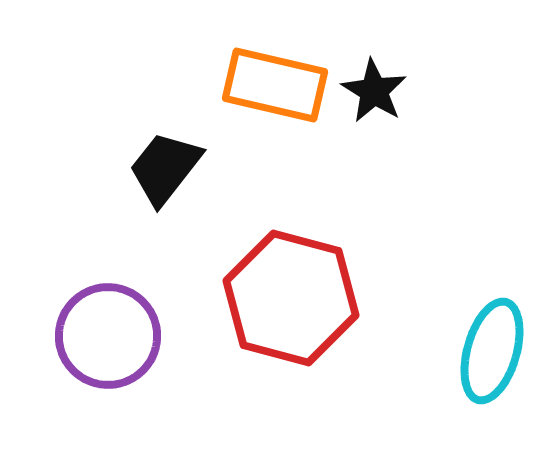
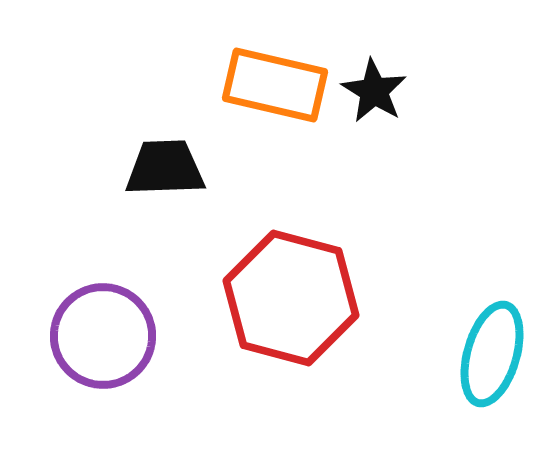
black trapezoid: rotated 50 degrees clockwise
purple circle: moved 5 px left
cyan ellipse: moved 3 px down
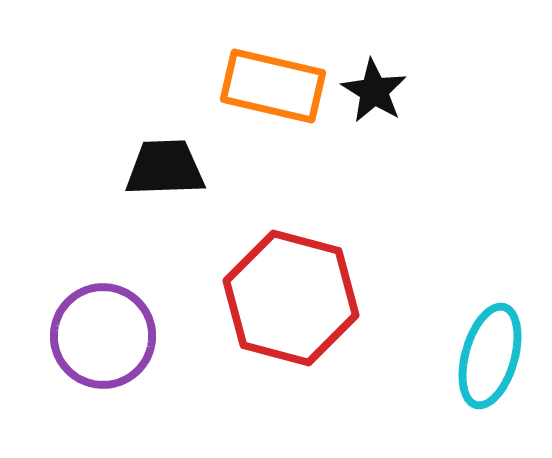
orange rectangle: moved 2 px left, 1 px down
cyan ellipse: moved 2 px left, 2 px down
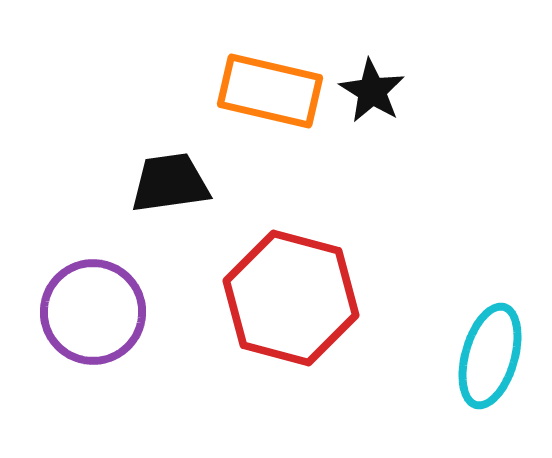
orange rectangle: moved 3 px left, 5 px down
black star: moved 2 px left
black trapezoid: moved 5 px right, 15 px down; rotated 6 degrees counterclockwise
purple circle: moved 10 px left, 24 px up
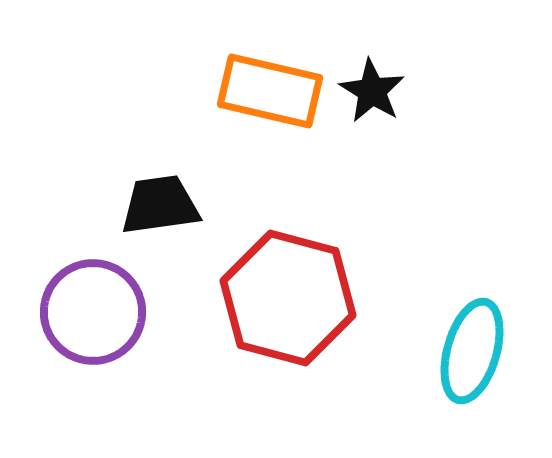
black trapezoid: moved 10 px left, 22 px down
red hexagon: moved 3 px left
cyan ellipse: moved 18 px left, 5 px up
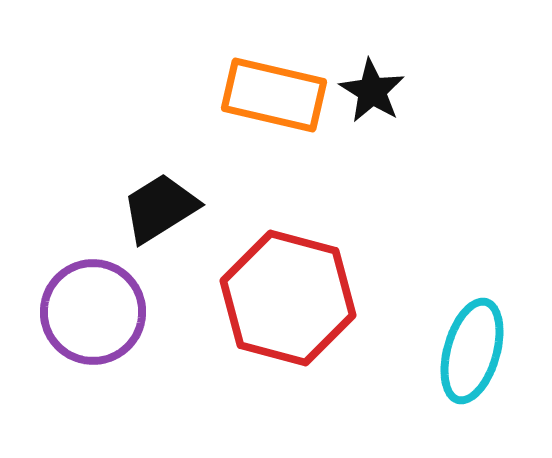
orange rectangle: moved 4 px right, 4 px down
black trapezoid: moved 3 px down; rotated 24 degrees counterclockwise
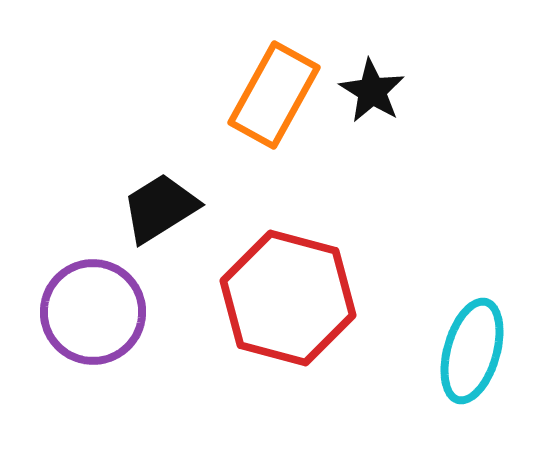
orange rectangle: rotated 74 degrees counterclockwise
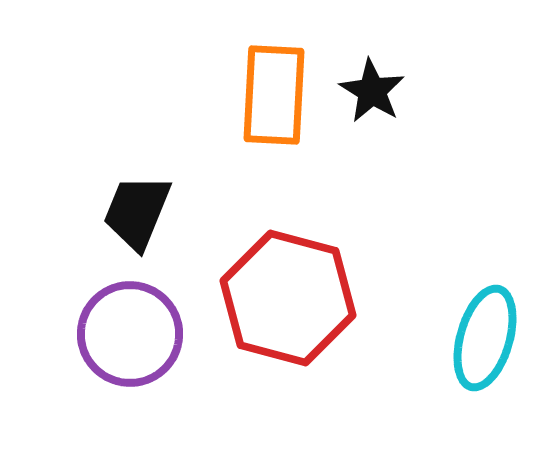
orange rectangle: rotated 26 degrees counterclockwise
black trapezoid: moved 23 px left, 4 px down; rotated 36 degrees counterclockwise
purple circle: moved 37 px right, 22 px down
cyan ellipse: moved 13 px right, 13 px up
